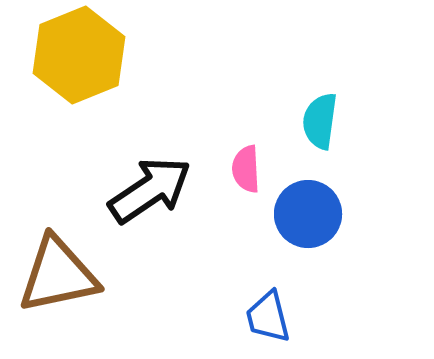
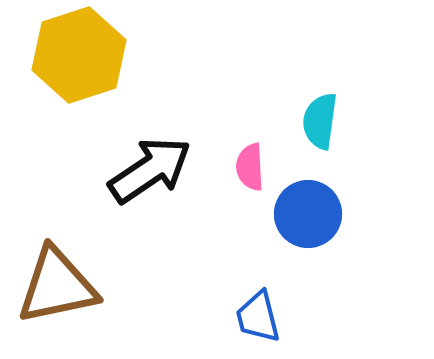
yellow hexagon: rotated 4 degrees clockwise
pink semicircle: moved 4 px right, 2 px up
black arrow: moved 20 px up
brown triangle: moved 1 px left, 11 px down
blue trapezoid: moved 10 px left
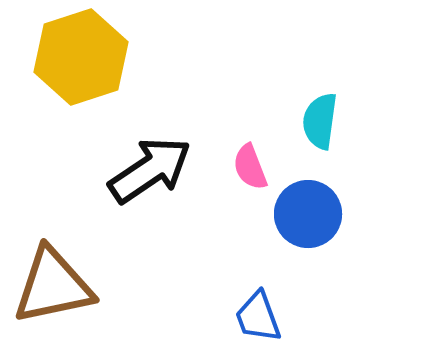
yellow hexagon: moved 2 px right, 2 px down
pink semicircle: rotated 18 degrees counterclockwise
brown triangle: moved 4 px left
blue trapezoid: rotated 6 degrees counterclockwise
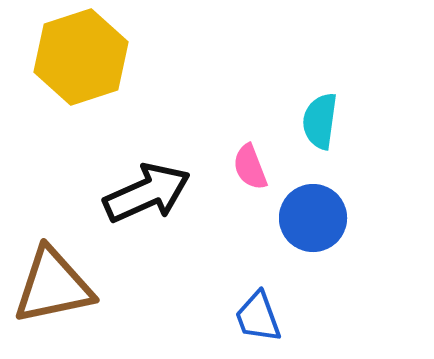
black arrow: moved 3 px left, 23 px down; rotated 10 degrees clockwise
blue circle: moved 5 px right, 4 px down
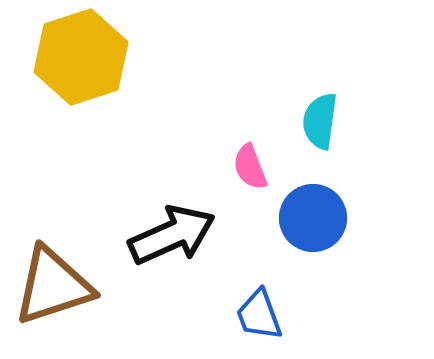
black arrow: moved 25 px right, 42 px down
brown triangle: rotated 6 degrees counterclockwise
blue trapezoid: moved 1 px right, 2 px up
